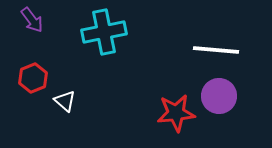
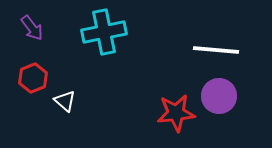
purple arrow: moved 8 px down
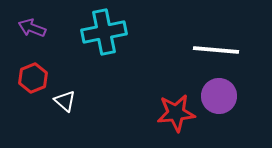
purple arrow: rotated 148 degrees clockwise
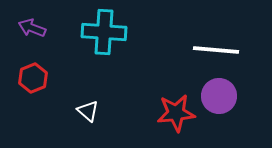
cyan cross: rotated 15 degrees clockwise
white triangle: moved 23 px right, 10 px down
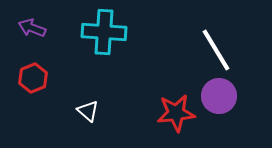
white line: rotated 54 degrees clockwise
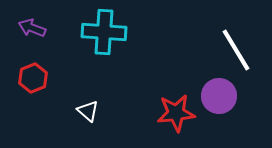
white line: moved 20 px right
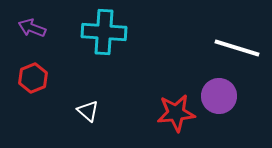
white line: moved 1 px right, 2 px up; rotated 42 degrees counterclockwise
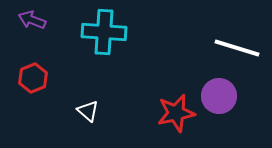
purple arrow: moved 8 px up
red star: rotated 6 degrees counterclockwise
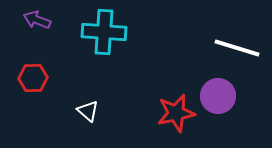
purple arrow: moved 5 px right
red hexagon: rotated 20 degrees clockwise
purple circle: moved 1 px left
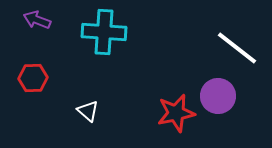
white line: rotated 21 degrees clockwise
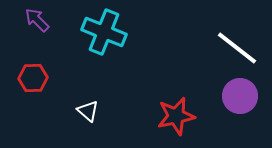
purple arrow: rotated 24 degrees clockwise
cyan cross: rotated 18 degrees clockwise
purple circle: moved 22 px right
red star: moved 3 px down
